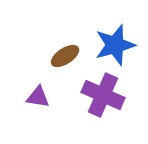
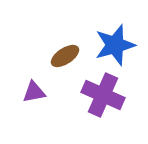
purple triangle: moved 4 px left, 5 px up; rotated 20 degrees counterclockwise
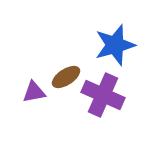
brown ellipse: moved 1 px right, 21 px down
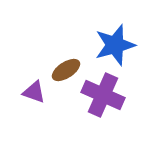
brown ellipse: moved 7 px up
purple triangle: rotated 30 degrees clockwise
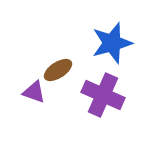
blue star: moved 3 px left, 2 px up
brown ellipse: moved 8 px left
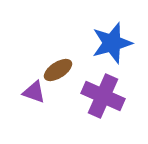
purple cross: moved 1 px down
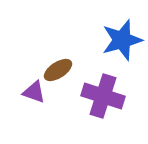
blue star: moved 10 px right, 3 px up
purple cross: rotated 6 degrees counterclockwise
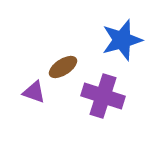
brown ellipse: moved 5 px right, 3 px up
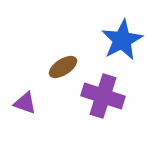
blue star: rotated 12 degrees counterclockwise
purple triangle: moved 9 px left, 11 px down
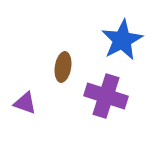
brown ellipse: rotated 48 degrees counterclockwise
purple cross: moved 3 px right
